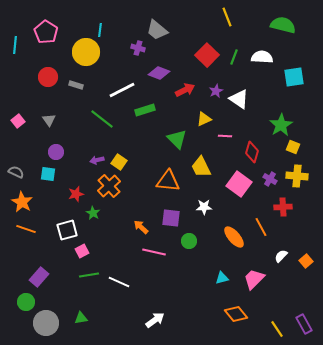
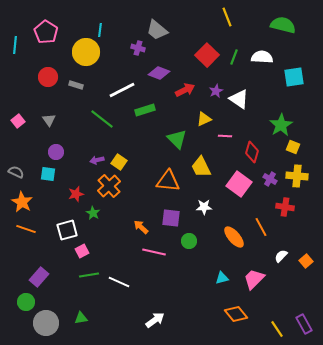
red cross at (283, 207): moved 2 px right; rotated 12 degrees clockwise
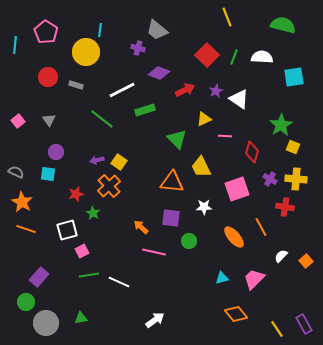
yellow cross at (297, 176): moved 1 px left, 3 px down
orange triangle at (168, 181): moved 4 px right, 1 px down
pink square at (239, 184): moved 2 px left, 5 px down; rotated 35 degrees clockwise
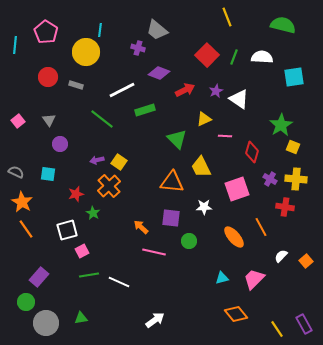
purple circle at (56, 152): moved 4 px right, 8 px up
orange line at (26, 229): rotated 36 degrees clockwise
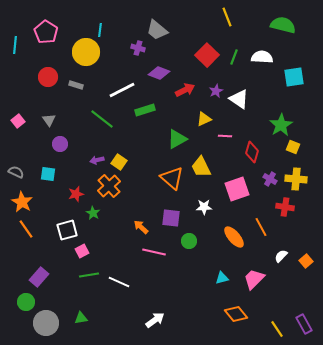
green triangle at (177, 139): rotated 45 degrees clockwise
orange triangle at (172, 182): moved 4 px up; rotated 35 degrees clockwise
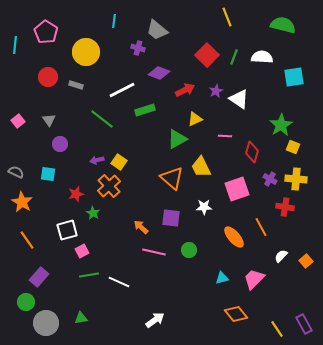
cyan line at (100, 30): moved 14 px right, 9 px up
yellow triangle at (204, 119): moved 9 px left
orange line at (26, 229): moved 1 px right, 11 px down
green circle at (189, 241): moved 9 px down
